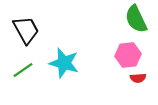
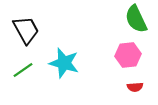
red semicircle: moved 3 px left, 9 px down
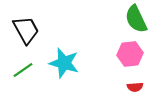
pink hexagon: moved 2 px right, 1 px up
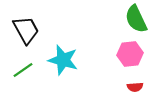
cyan star: moved 1 px left, 3 px up
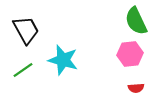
green semicircle: moved 2 px down
red semicircle: moved 1 px right, 1 px down
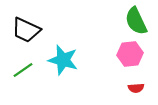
black trapezoid: rotated 144 degrees clockwise
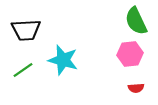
black trapezoid: rotated 28 degrees counterclockwise
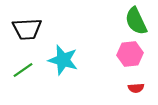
black trapezoid: moved 1 px right, 1 px up
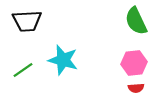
black trapezoid: moved 8 px up
pink hexagon: moved 4 px right, 9 px down
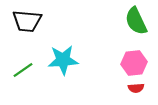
black trapezoid: rotated 8 degrees clockwise
cyan star: rotated 20 degrees counterclockwise
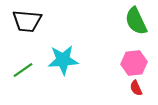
red semicircle: rotated 70 degrees clockwise
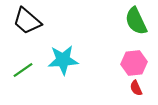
black trapezoid: rotated 36 degrees clockwise
